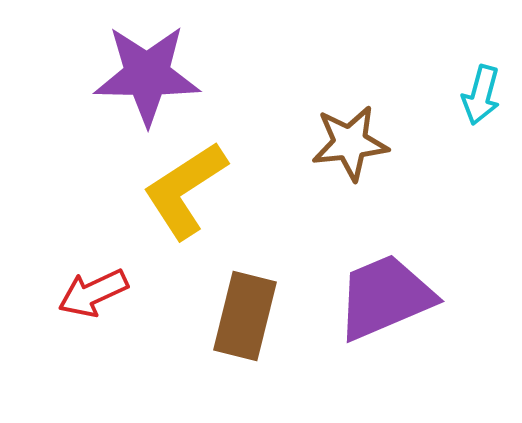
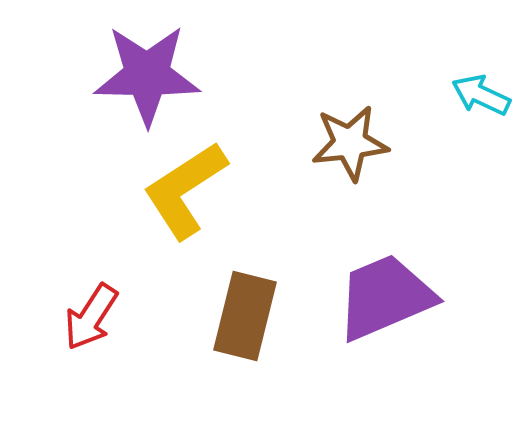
cyan arrow: rotated 100 degrees clockwise
red arrow: moved 2 px left, 24 px down; rotated 32 degrees counterclockwise
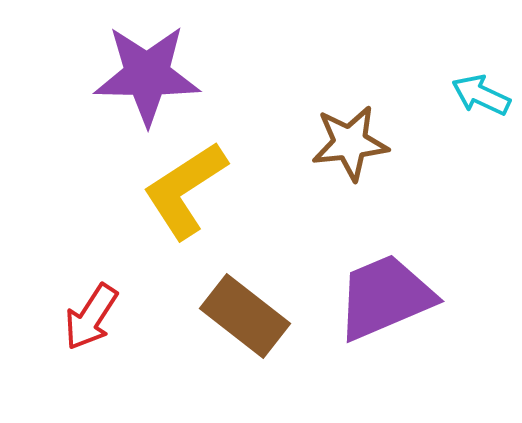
brown rectangle: rotated 66 degrees counterclockwise
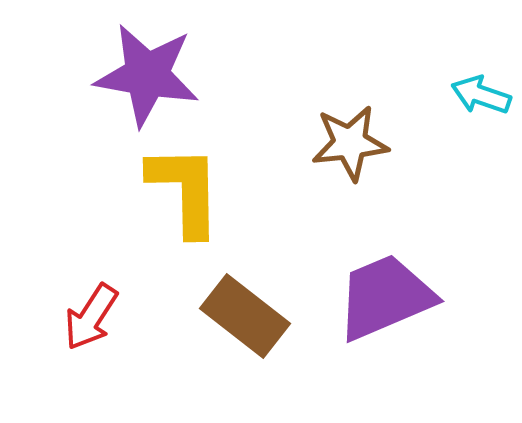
purple star: rotated 9 degrees clockwise
cyan arrow: rotated 6 degrees counterclockwise
yellow L-shape: rotated 122 degrees clockwise
